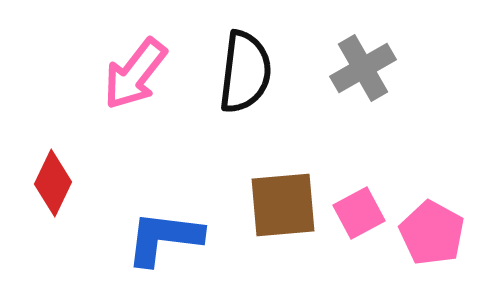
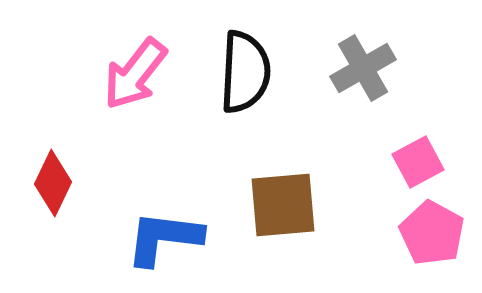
black semicircle: rotated 4 degrees counterclockwise
pink square: moved 59 px right, 51 px up
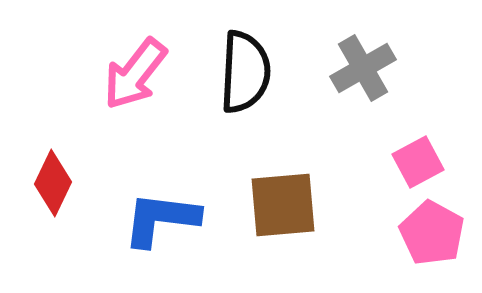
blue L-shape: moved 3 px left, 19 px up
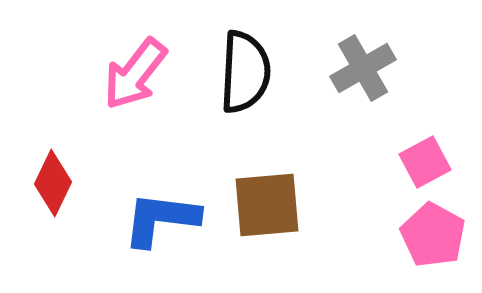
pink square: moved 7 px right
brown square: moved 16 px left
pink pentagon: moved 1 px right, 2 px down
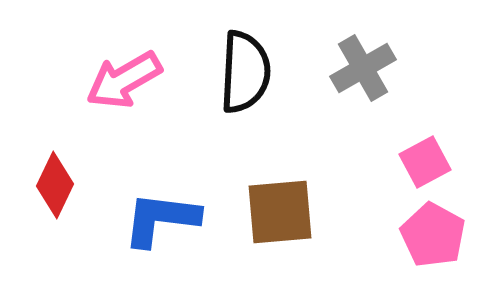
pink arrow: moved 11 px left, 6 px down; rotated 22 degrees clockwise
red diamond: moved 2 px right, 2 px down
brown square: moved 13 px right, 7 px down
